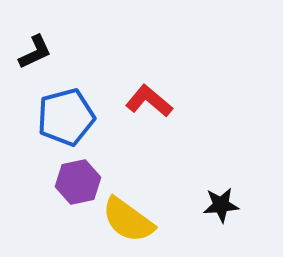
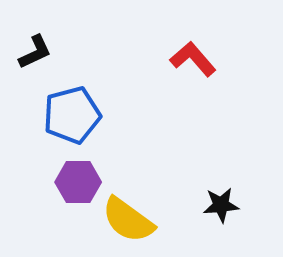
red L-shape: moved 44 px right, 42 px up; rotated 9 degrees clockwise
blue pentagon: moved 6 px right, 2 px up
purple hexagon: rotated 12 degrees clockwise
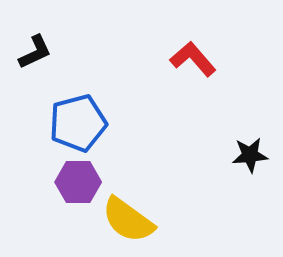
blue pentagon: moved 6 px right, 8 px down
black star: moved 29 px right, 50 px up
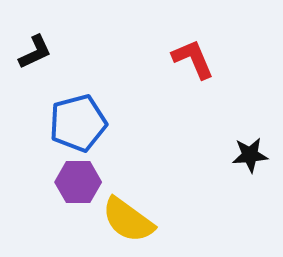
red L-shape: rotated 18 degrees clockwise
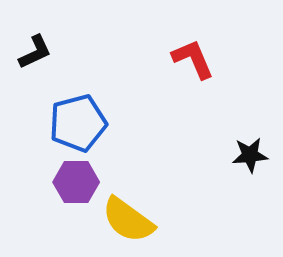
purple hexagon: moved 2 px left
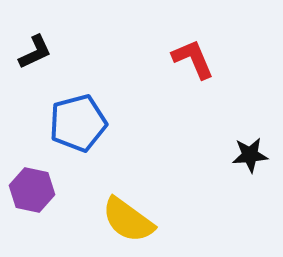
purple hexagon: moved 44 px left, 8 px down; rotated 12 degrees clockwise
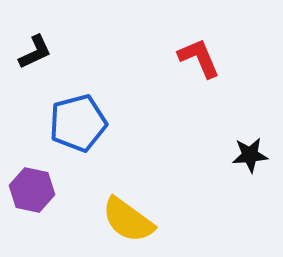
red L-shape: moved 6 px right, 1 px up
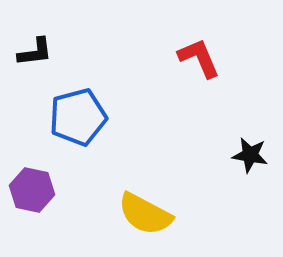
black L-shape: rotated 18 degrees clockwise
blue pentagon: moved 6 px up
black star: rotated 15 degrees clockwise
yellow semicircle: moved 17 px right, 6 px up; rotated 8 degrees counterclockwise
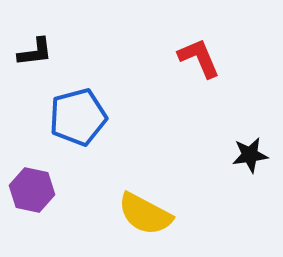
black star: rotated 18 degrees counterclockwise
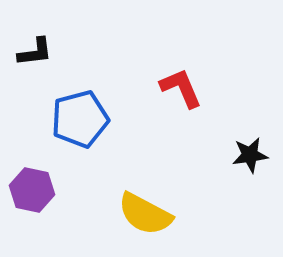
red L-shape: moved 18 px left, 30 px down
blue pentagon: moved 2 px right, 2 px down
